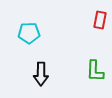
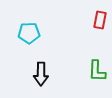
green L-shape: moved 2 px right
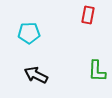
red rectangle: moved 12 px left, 5 px up
black arrow: moved 5 px left, 1 px down; rotated 115 degrees clockwise
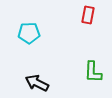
green L-shape: moved 4 px left, 1 px down
black arrow: moved 1 px right, 8 px down
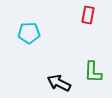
black arrow: moved 22 px right
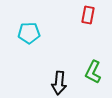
green L-shape: rotated 25 degrees clockwise
black arrow: rotated 110 degrees counterclockwise
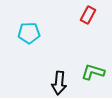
red rectangle: rotated 18 degrees clockwise
green L-shape: rotated 80 degrees clockwise
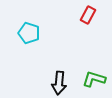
cyan pentagon: rotated 20 degrees clockwise
green L-shape: moved 1 px right, 7 px down
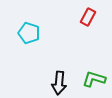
red rectangle: moved 2 px down
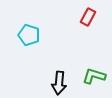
cyan pentagon: moved 2 px down
green L-shape: moved 3 px up
